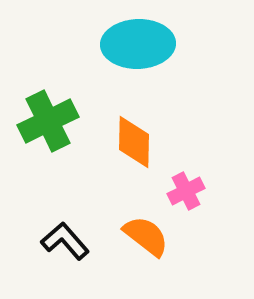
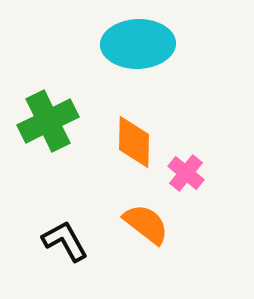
pink cross: moved 18 px up; rotated 24 degrees counterclockwise
orange semicircle: moved 12 px up
black L-shape: rotated 12 degrees clockwise
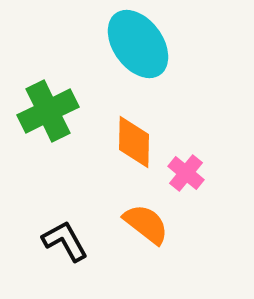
cyan ellipse: rotated 56 degrees clockwise
green cross: moved 10 px up
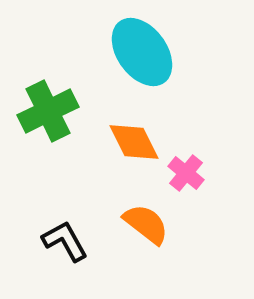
cyan ellipse: moved 4 px right, 8 px down
orange diamond: rotated 28 degrees counterclockwise
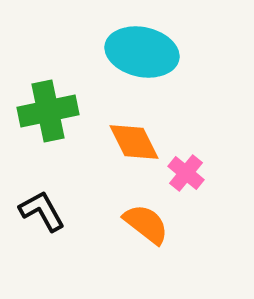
cyan ellipse: rotated 42 degrees counterclockwise
green cross: rotated 14 degrees clockwise
black L-shape: moved 23 px left, 30 px up
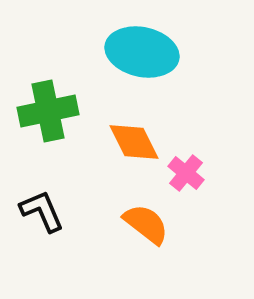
black L-shape: rotated 6 degrees clockwise
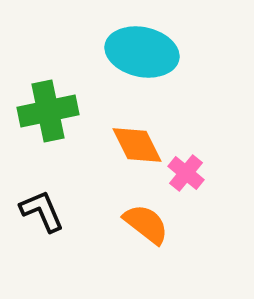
orange diamond: moved 3 px right, 3 px down
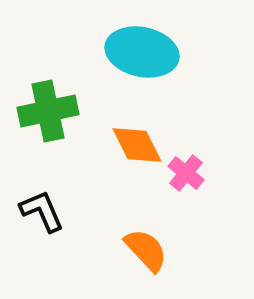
orange semicircle: moved 26 px down; rotated 9 degrees clockwise
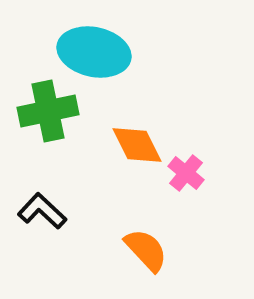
cyan ellipse: moved 48 px left
black L-shape: rotated 24 degrees counterclockwise
